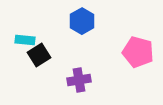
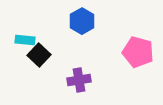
black square: rotated 15 degrees counterclockwise
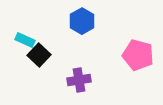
cyan rectangle: rotated 18 degrees clockwise
pink pentagon: moved 3 px down
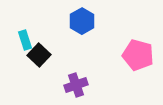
cyan rectangle: rotated 48 degrees clockwise
purple cross: moved 3 px left, 5 px down; rotated 10 degrees counterclockwise
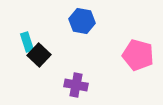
blue hexagon: rotated 20 degrees counterclockwise
cyan rectangle: moved 2 px right, 2 px down
purple cross: rotated 30 degrees clockwise
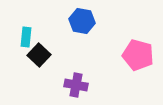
cyan rectangle: moved 1 px left, 5 px up; rotated 24 degrees clockwise
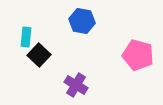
purple cross: rotated 20 degrees clockwise
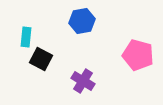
blue hexagon: rotated 20 degrees counterclockwise
black square: moved 2 px right, 4 px down; rotated 15 degrees counterclockwise
purple cross: moved 7 px right, 4 px up
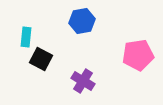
pink pentagon: rotated 24 degrees counterclockwise
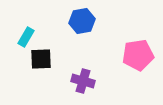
cyan rectangle: rotated 24 degrees clockwise
black square: rotated 30 degrees counterclockwise
purple cross: rotated 15 degrees counterclockwise
